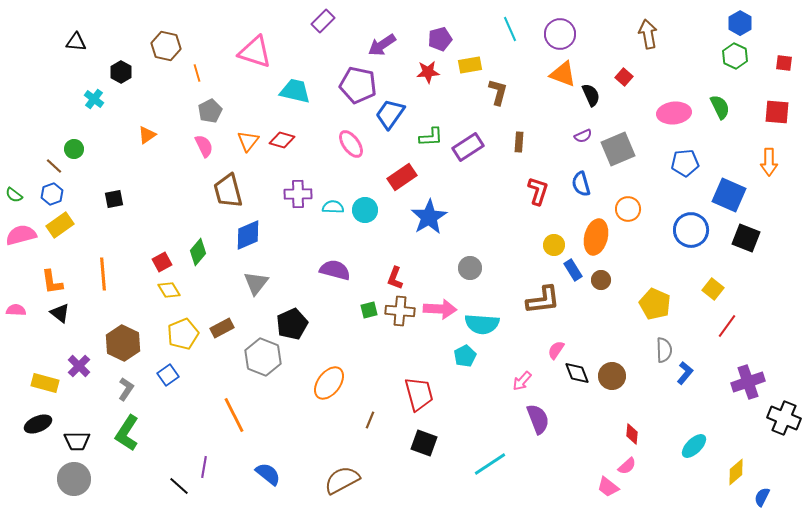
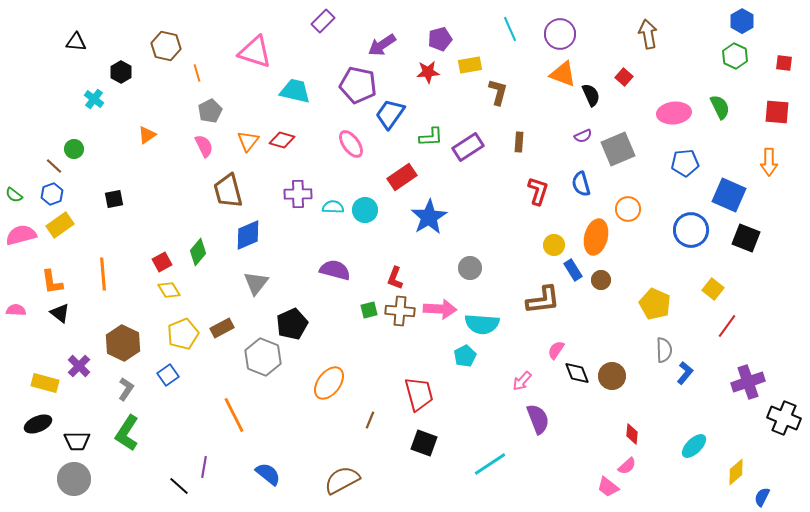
blue hexagon at (740, 23): moved 2 px right, 2 px up
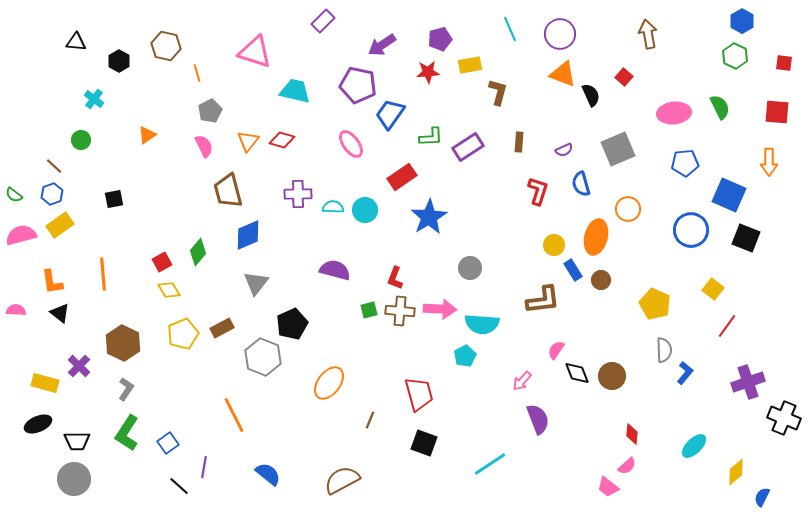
black hexagon at (121, 72): moved 2 px left, 11 px up
purple semicircle at (583, 136): moved 19 px left, 14 px down
green circle at (74, 149): moved 7 px right, 9 px up
blue square at (168, 375): moved 68 px down
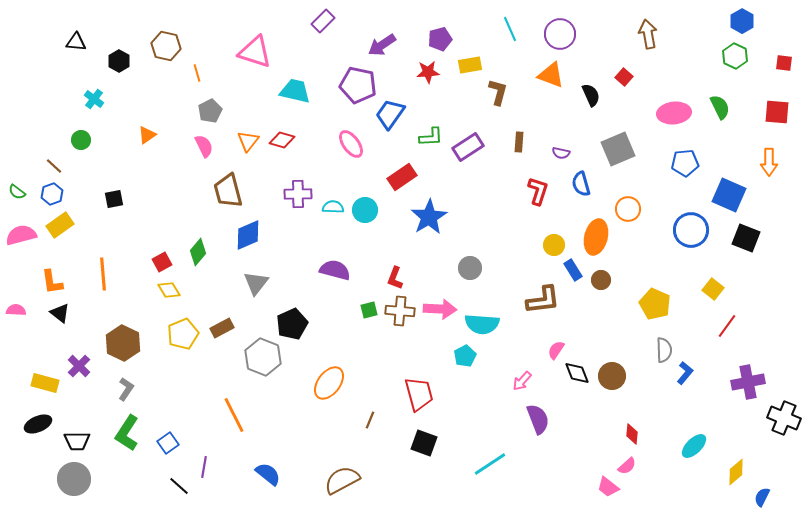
orange triangle at (563, 74): moved 12 px left, 1 px down
purple semicircle at (564, 150): moved 3 px left, 3 px down; rotated 36 degrees clockwise
green semicircle at (14, 195): moved 3 px right, 3 px up
purple cross at (748, 382): rotated 8 degrees clockwise
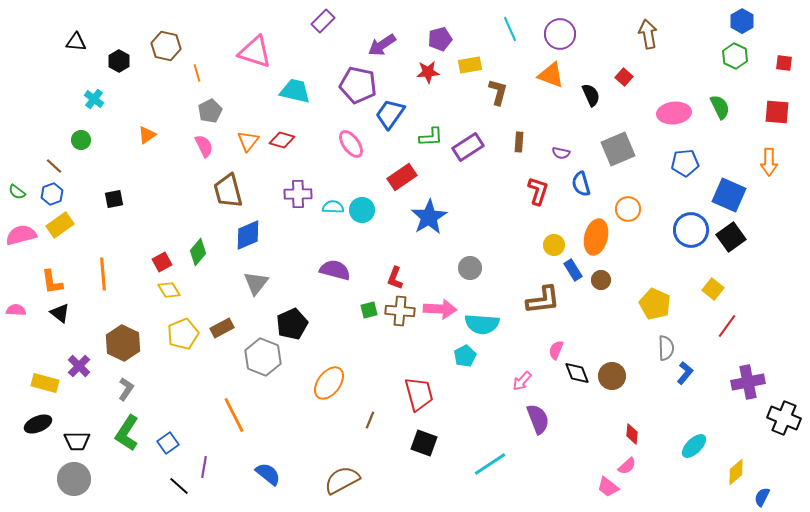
cyan circle at (365, 210): moved 3 px left
black square at (746, 238): moved 15 px left, 1 px up; rotated 32 degrees clockwise
pink semicircle at (556, 350): rotated 12 degrees counterclockwise
gray semicircle at (664, 350): moved 2 px right, 2 px up
